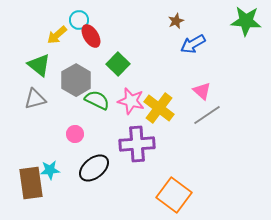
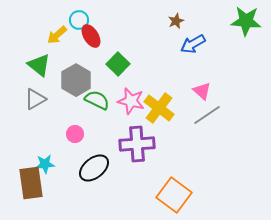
gray triangle: rotated 15 degrees counterclockwise
cyan star: moved 5 px left, 6 px up
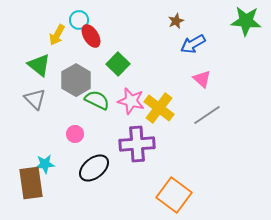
yellow arrow: rotated 20 degrees counterclockwise
pink triangle: moved 12 px up
gray triangle: rotated 45 degrees counterclockwise
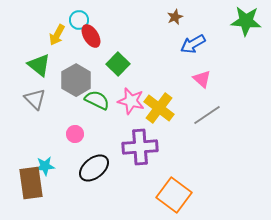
brown star: moved 1 px left, 4 px up
purple cross: moved 3 px right, 3 px down
cyan star: moved 2 px down
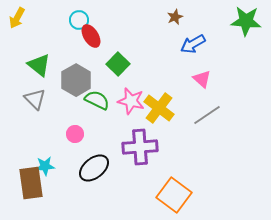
yellow arrow: moved 40 px left, 17 px up
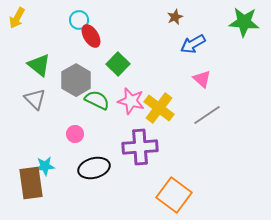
green star: moved 2 px left, 1 px down
black ellipse: rotated 24 degrees clockwise
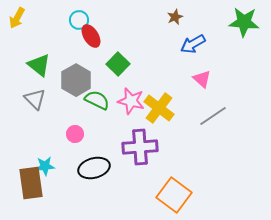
gray line: moved 6 px right, 1 px down
